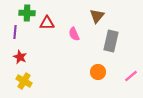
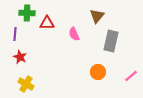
purple line: moved 2 px down
yellow cross: moved 2 px right, 3 px down
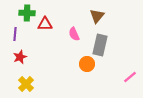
red triangle: moved 2 px left, 1 px down
gray rectangle: moved 11 px left, 4 px down
red star: rotated 24 degrees clockwise
orange circle: moved 11 px left, 8 px up
pink line: moved 1 px left, 1 px down
yellow cross: rotated 14 degrees clockwise
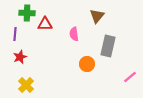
pink semicircle: rotated 16 degrees clockwise
gray rectangle: moved 8 px right, 1 px down
yellow cross: moved 1 px down
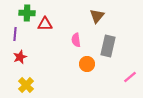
pink semicircle: moved 2 px right, 6 px down
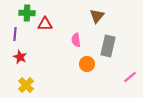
red star: rotated 24 degrees counterclockwise
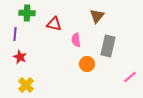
red triangle: moved 9 px right; rotated 14 degrees clockwise
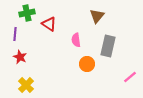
green cross: rotated 14 degrees counterclockwise
red triangle: moved 5 px left; rotated 21 degrees clockwise
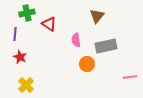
gray rectangle: moved 2 px left; rotated 65 degrees clockwise
pink line: rotated 32 degrees clockwise
